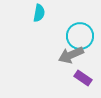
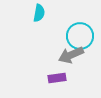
purple rectangle: moved 26 px left; rotated 42 degrees counterclockwise
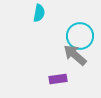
gray arrow: moved 4 px right; rotated 65 degrees clockwise
purple rectangle: moved 1 px right, 1 px down
